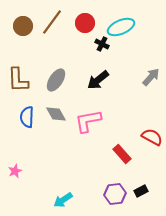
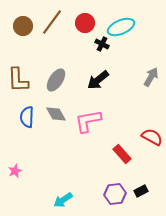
gray arrow: rotated 12 degrees counterclockwise
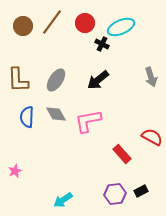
gray arrow: rotated 132 degrees clockwise
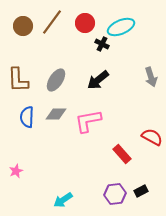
gray diamond: rotated 60 degrees counterclockwise
pink star: moved 1 px right
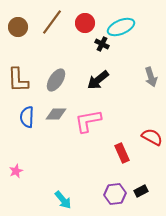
brown circle: moved 5 px left, 1 px down
red rectangle: moved 1 px up; rotated 18 degrees clockwise
cyan arrow: rotated 96 degrees counterclockwise
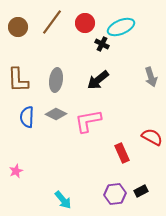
gray ellipse: rotated 25 degrees counterclockwise
gray diamond: rotated 25 degrees clockwise
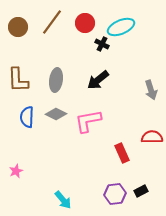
gray arrow: moved 13 px down
red semicircle: rotated 30 degrees counterclockwise
